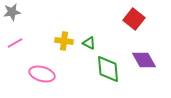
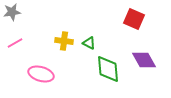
red square: rotated 15 degrees counterclockwise
pink ellipse: moved 1 px left
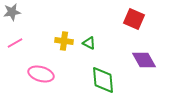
green diamond: moved 5 px left, 11 px down
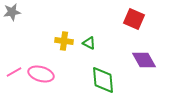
pink line: moved 1 px left, 29 px down
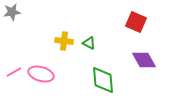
red square: moved 2 px right, 3 px down
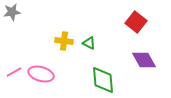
red square: rotated 15 degrees clockwise
